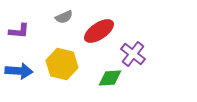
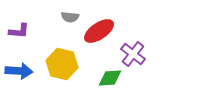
gray semicircle: moved 6 px right; rotated 30 degrees clockwise
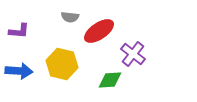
green diamond: moved 2 px down
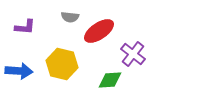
purple L-shape: moved 6 px right, 4 px up
